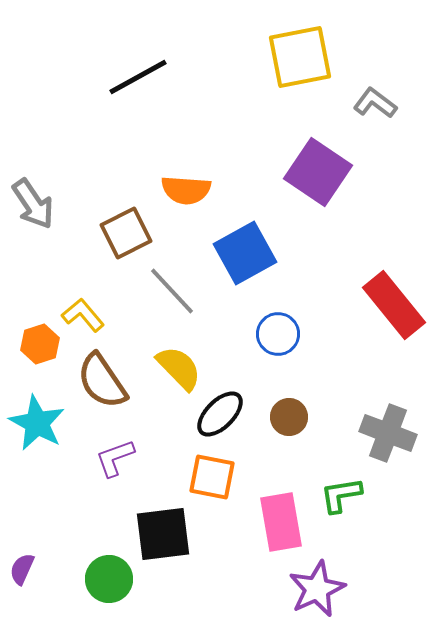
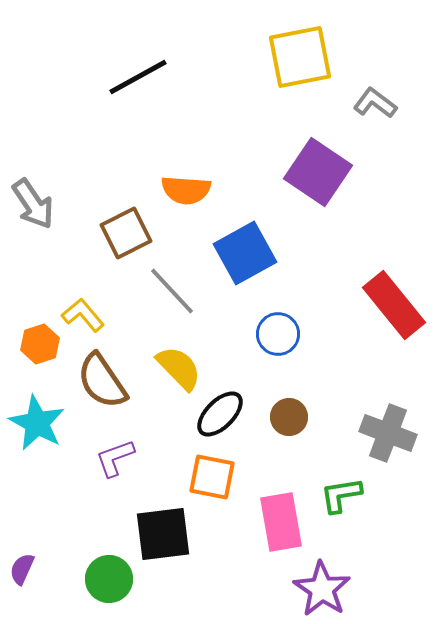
purple star: moved 5 px right; rotated 14 degrees counterclockwise
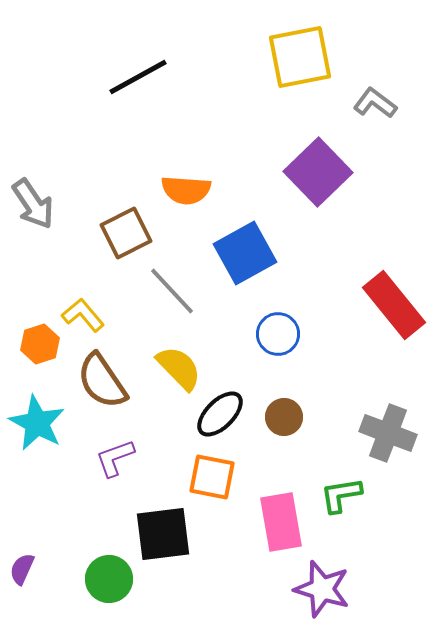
purple square: rotated 12 degrees clockwise
brown circle: moved 5 px left
purple star: rotated 16 degrees counterclockwise
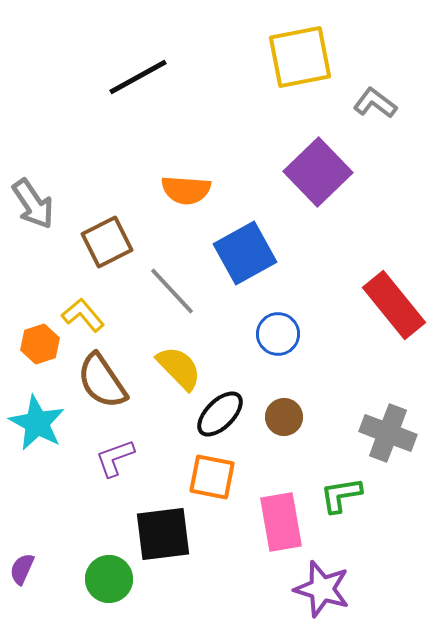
brown square: moved 19 px left, 9 px down
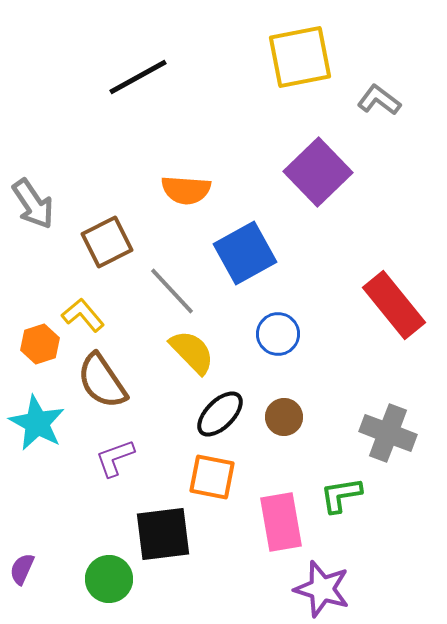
gray L-shape: moved 4 px right, 3 px up
yellow semicircle: moved 13 px right, 16 px up
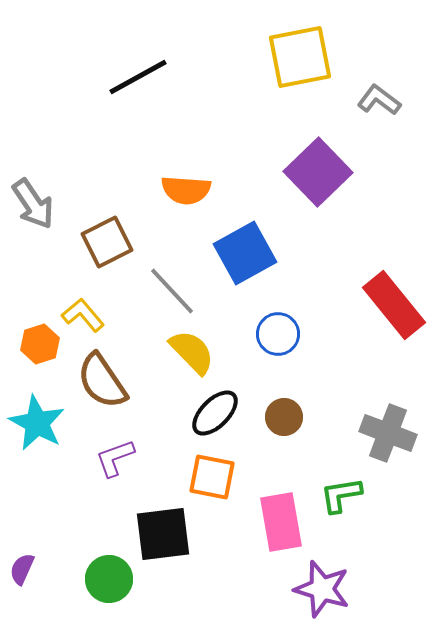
black ellipse: moved 5 px left, 1 px up
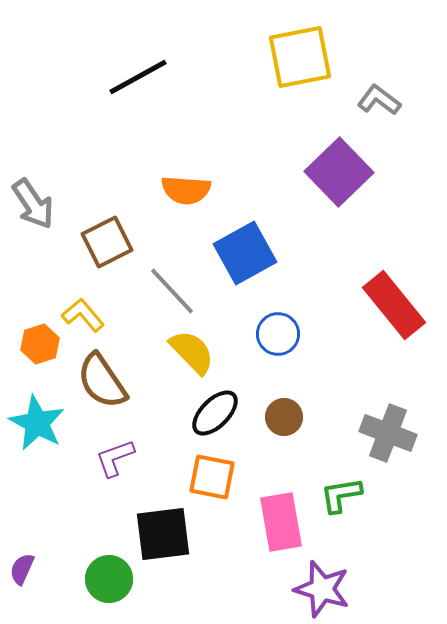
purple square: moved 21 px right
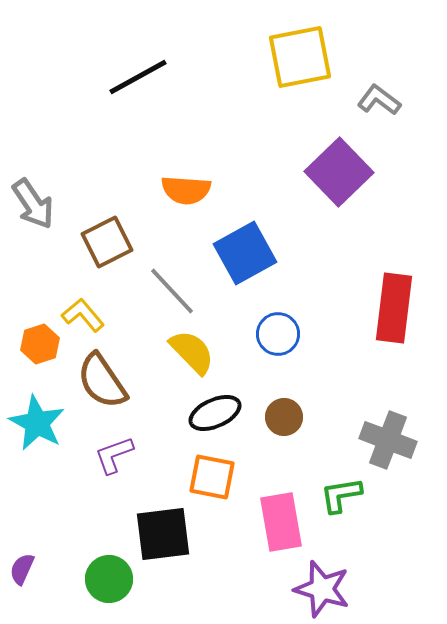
red rectangle: moved 3 px down; rotated 46 degrees clockwise
black ellipse: rotated 21 degrees clockwise
gray cross: moved 7 px down
purple L-shape: moved 1 px left, 3 px up
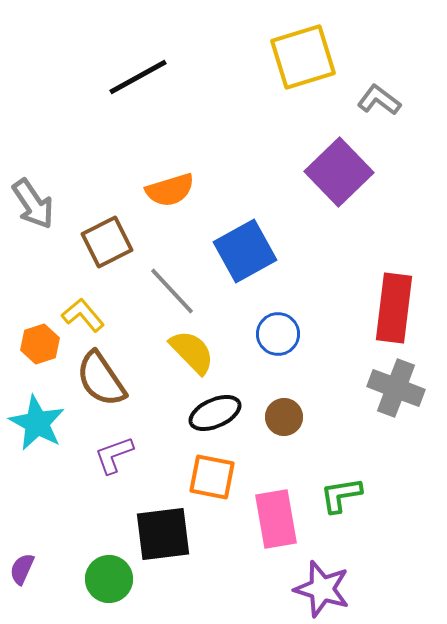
yellow square: moved 3 px right; rotated 6 degrees counterclockwise
orange semicircle: moved 16 px left; rotated 21 degrees counterclockwise
blue square: moved 2 px up
brown semicircle: moved 1 px left, 2 px up
gray cross: moved 8 px right, 52 px up
pink rectangle: moved 5 px left, 3 px up
